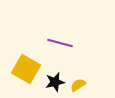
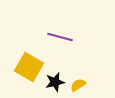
purple line: moved 6 px up
yellow square: moved 3 px right, 2 px up
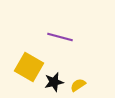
black star: moved 1 px left
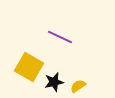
purple line: rotated 10 degrees clockwise
yellow semicircle: moved 1 px down
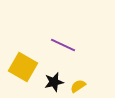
purple line: moved 3 px right, 8 px down
yellow square: moved 6 px left
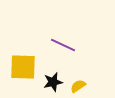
yellow square: rotated 28 degrees counterclockwise
black star: moved 1 px left
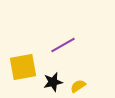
purple line: rotated 55 degrees counterclockwise
yellow square: rotated 12 degrees counterclockwise
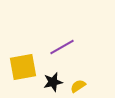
purple line: moved 1 px left, 2 px down
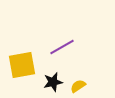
yellow square: moved 1 px left, 2 px up
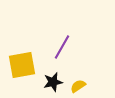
purple line: rotated 30 degrees counterclockwise
